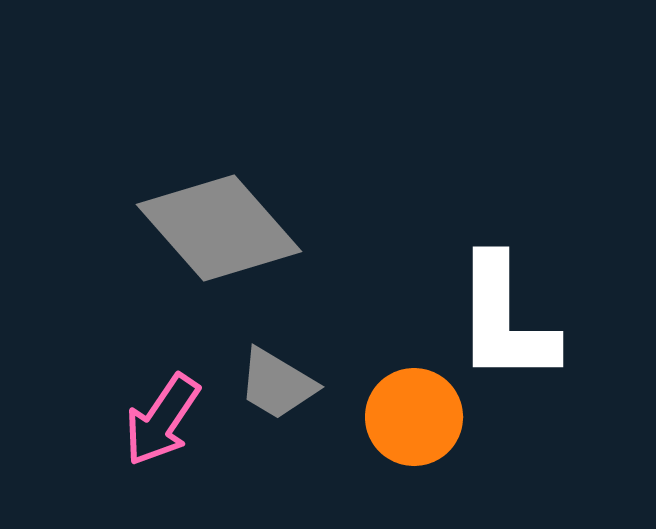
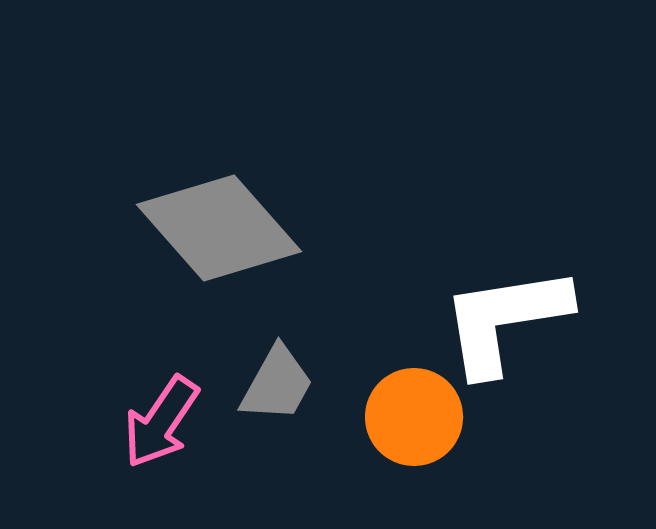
white L-shape: rotated 81 degrees clockwise
gray trapezoid: rotated 92 degrees counterclockwise
pink arrow: moved 1 px left, 2 px down
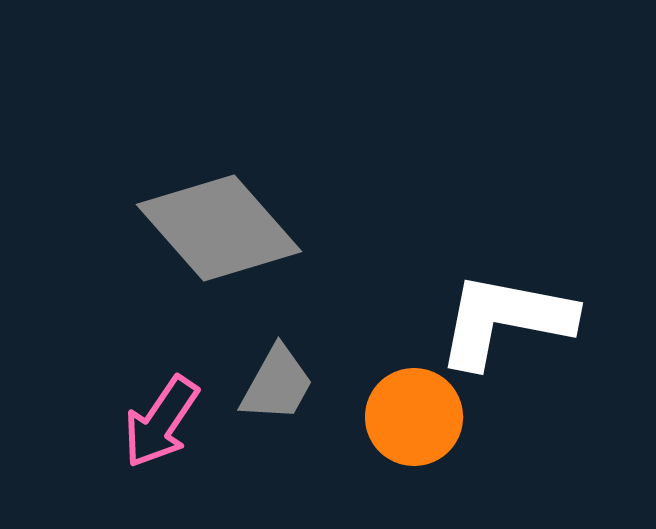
white L-shape: rotated 20 degrees clockwise
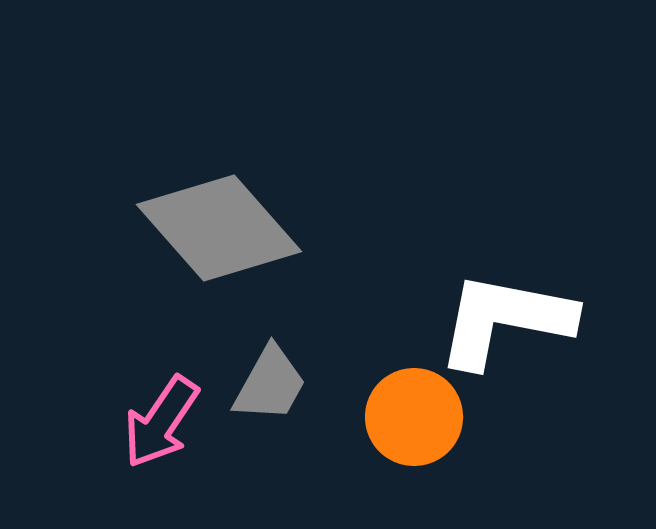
gray trapezoid: moved 7 px left
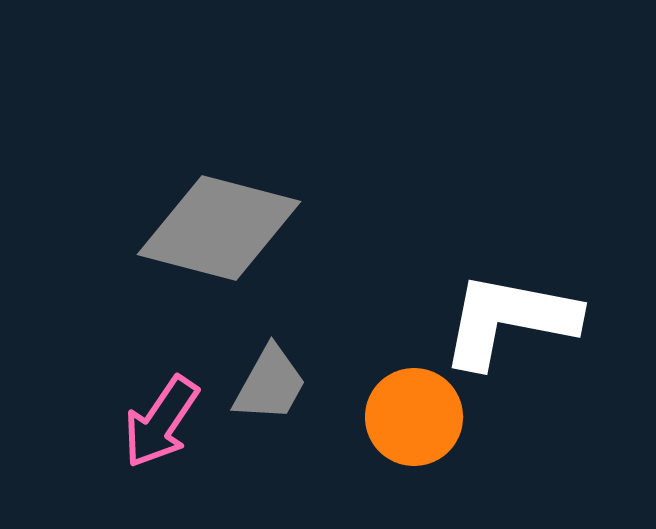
gray diamond: rotated 34 degrees counterclockwise
white L-shape: moved 4 px right
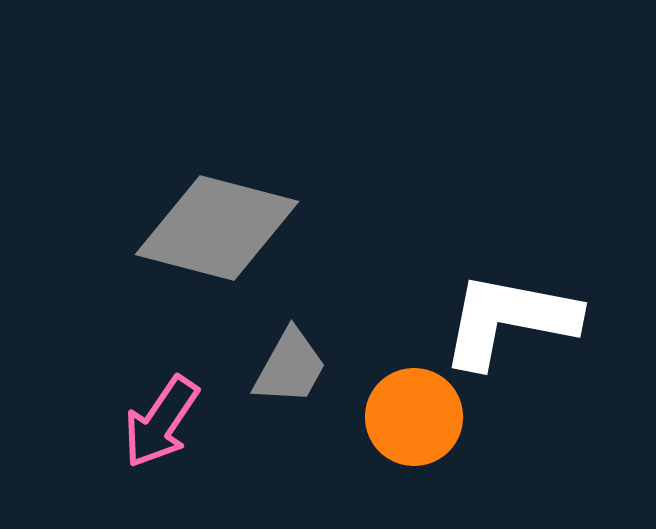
gray diamond: moved 2 px left
gray trapezoid: moved 20 px right, 17 px up
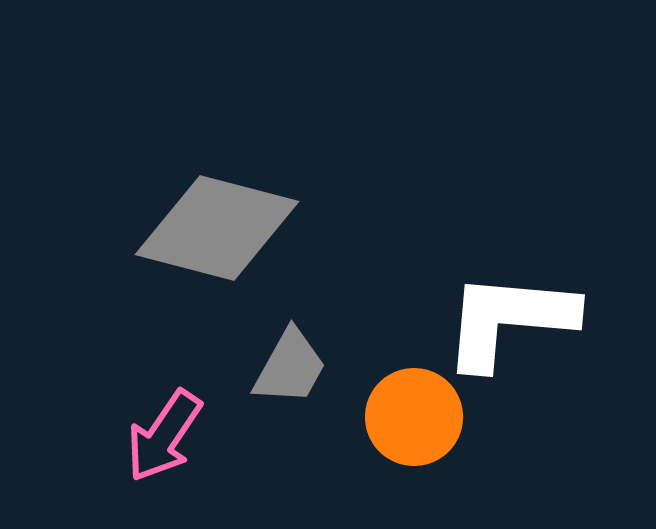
white L-shape: rotated 6 degrees counterclockwise
pink arrow: moved 3 px right, 14 px down
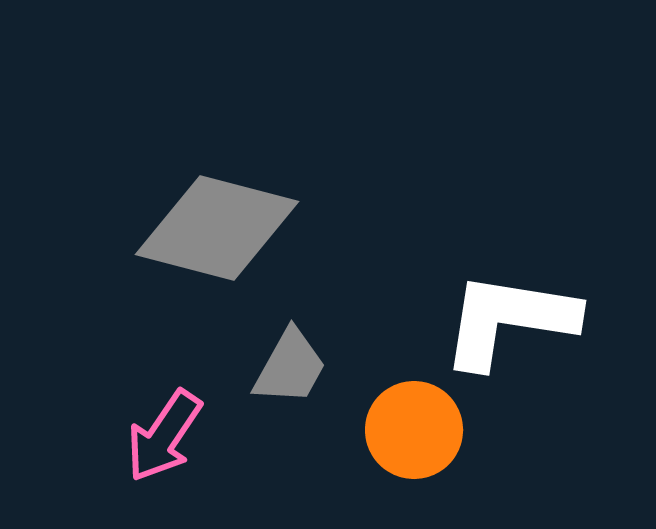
white L-shape: rotated 4 degrees clockwise
orange circle: moved 13 px down
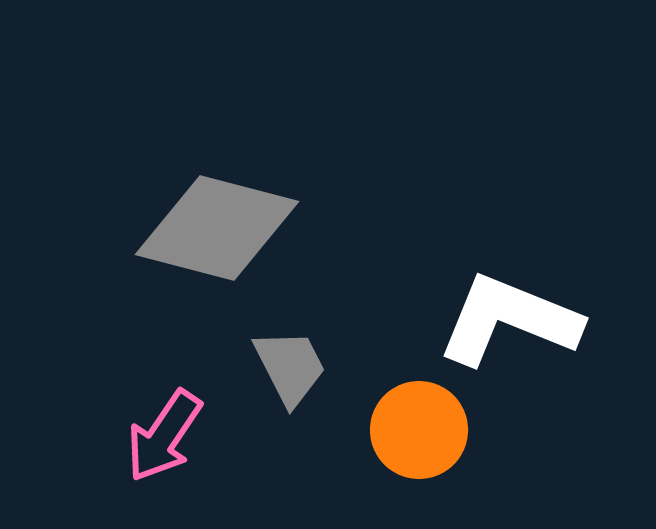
white L-shape: rotated 13 degrees clockwise
gray trapezoid: rotated 56 degrees counterclockwise
orange circle: moved 5 px right
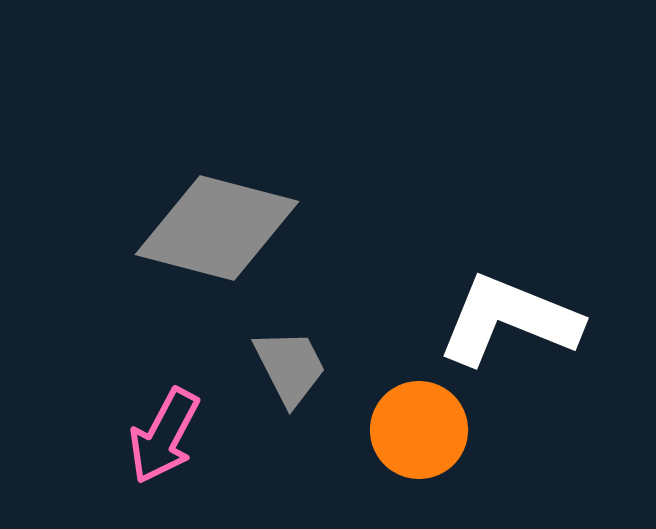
pink arrow: rotated 6 degrees counterclockwise
